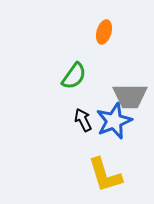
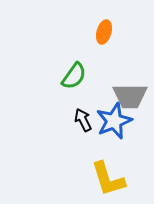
yellow L-shape: moved 3 px right, 4 px down
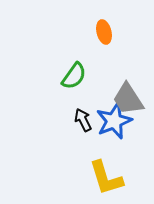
orange ellipse: rotated 30 degrees counterclockwise
gray trapezoid: moved 2 px left, 3 px down; rotated 57 degrees clockwise
yellow L-shape: moved 2 px left, 1 px up
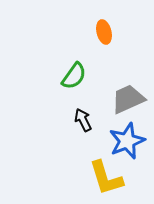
gray trapezoid: rotated 99 degrees clockwise
blue star: moved 13 px right, 20 px down
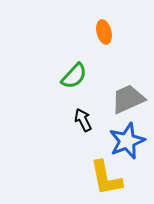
green semicircle: rotated 8 degrees clockwise
yellow L-shape: rotated 6 degrees clockwise
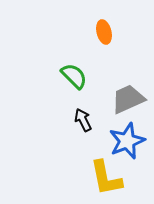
green semicircle: rotated 88 degrees counterclockwise
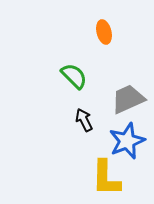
black arrow: moved 1 px right
yellow L-shape: rotated 12 degrees clockwise
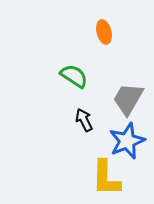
green semicircle: rotated 12 degrees counterclockwise
gray trapezoid: rotated 36 degrees counterclockwise
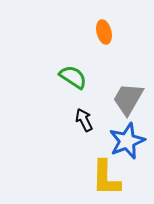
green semicircle: moved 1 px left, 1 px down
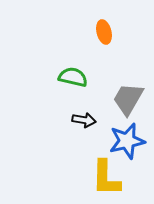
green semicircle: rotated 20 degrees counterclockwise
black arrow: rotated 125 degrees clockwise
blue star: rotated 9 degrees clockwise
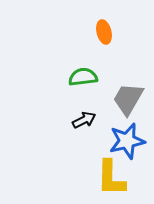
green semicircle: moved 10 px right; rotated 20 degrees counterclockwise
black arrow: rotated 35 degrees counterclockwise
yellow L-shape: moved 5 px right
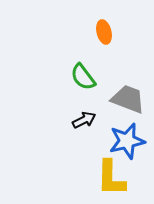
green semicircle: rotated 120 degrees counterclockwise
gray trapezoid: rotated 81 degrees clockwise
